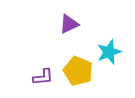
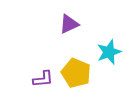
yellow pentagon: moved 2 px left, 2 px down
purple L-shape: moved 2 px down
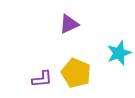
cyan star: moved 10 px right, 1 px down
purple L-shape: moved 1 px left
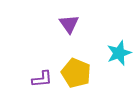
purple triangle: rotated 40 degrees counterclockwise
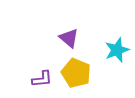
purple triangle: moved 14 px down; rotated 15 degrees counterclockwise
cyan star: moved 2 px left, 3 px up
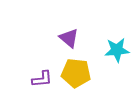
cyan star: rotated 15 degrees clockwise
yellow pentagon: rotated 16 degrees counterclockwise
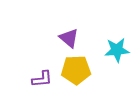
yellow pentagon: moved 3 px up; rotated 8 degrees counterclockwise
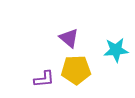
cyan star: moved 1 px left
purple L-shape: moved 2 px right
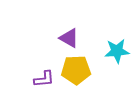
purple triangle: rotated 10 degrees counterclockwise
cyan star: moved 1 px right, 1 px down
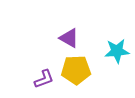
purple L-shape: rotated 15 degrees counterclockwise
